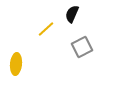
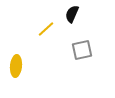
gray square: moved 3 px down; rotated 15 degrees clockwise
yellow ellipse: moved 2 px down
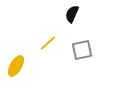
yellow line: moved 2 px right, 14 px down
yellow ellipse: rotated 25 degrees clockwise
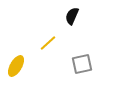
black semicircle: moved 2 px down
gray square: moved 14 px down
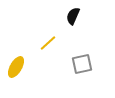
black semicircle: moved 1 px right
yellow ellipse: moved 1 px down
